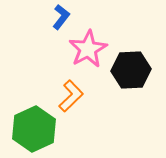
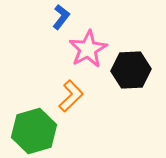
green hexagon: moved 2 px down; rotated 9 degrees clockwise
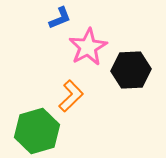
blue L-shape: moved 1 px left, 1 px down; rotated 30 degrees clockwise
pink star: moved 2 px up
green hexagon: moved 3 px right
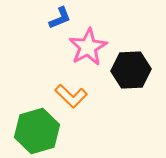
orange L-shape: rotated 88 degrees clockwise
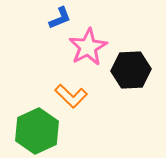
green hexagon: rotated 9 degrees counterclockwise
